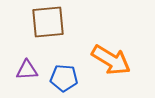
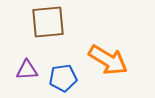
orange arrow: moved 3 px left
blue pentagon: moved 1 px left; rotated 12 degrees counterclockwise
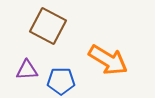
brown square: moved 4 px down; rotated 33 degrees clockwise
blue pentagon: moved 2 px left, 3 px down; rotated 8 degrees clockwise
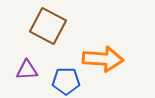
orange arrow: moved 5 px left, 1 px up; rotated 27 degrees counterclockwise
blue pentagon: moved 5 px right
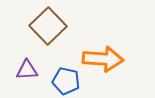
brown square: rotated 18 degrees clockwise
blue pentagon: rotated 12 degrees clockwise
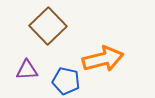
orange arrow: rotated 18 degrees counterclockwise
